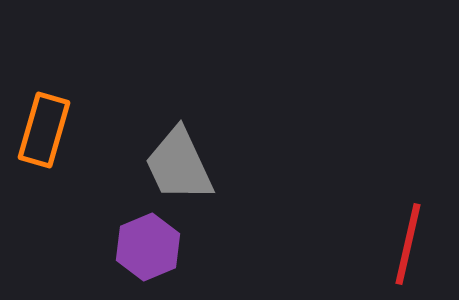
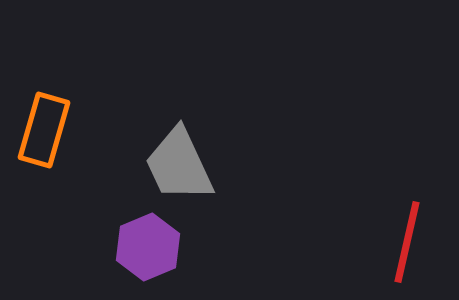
red line: moved 1 px left, 2 px up
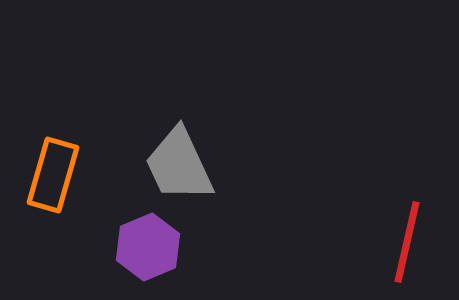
orange rectangle: moved 9 px right, 45 px down
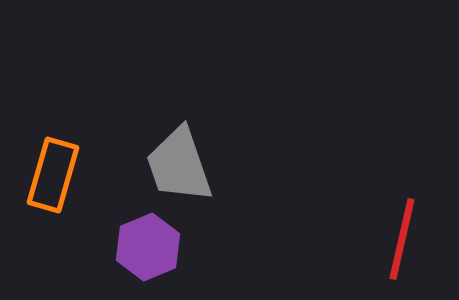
gray trapezoid: rotated 6 degrees clockwise
red line: moved 5 px left, 3 px up
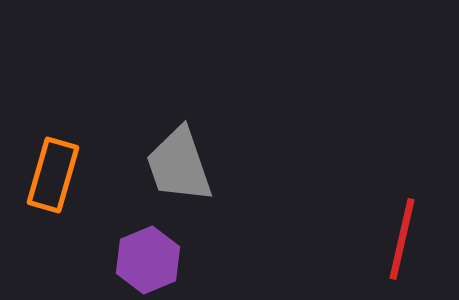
purple hexagon: moved 13 px down
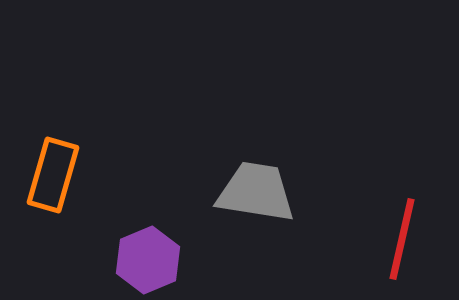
gray trapezoid: moved 77 px right, 27 px down; rotated 118 degrees clockwise
